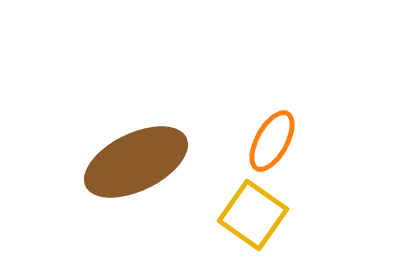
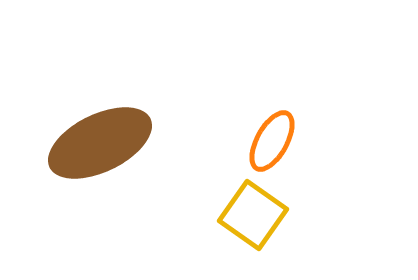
brown ellipse: moved 36 px left, 19 px up
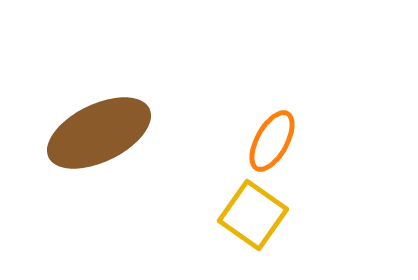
brown ellipse: moved 1 px left, 10 px up
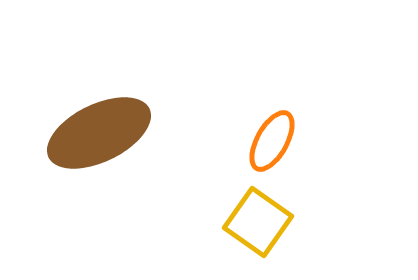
yellow square: moved 5 px right, 7 px down
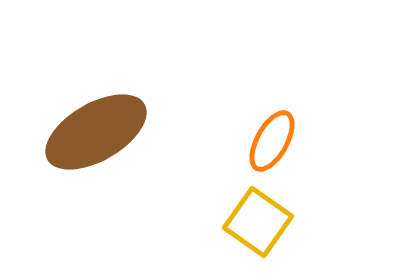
brown ellipse: moved 3 px left, 1 px up; rotated 4 degrees counterclockwise
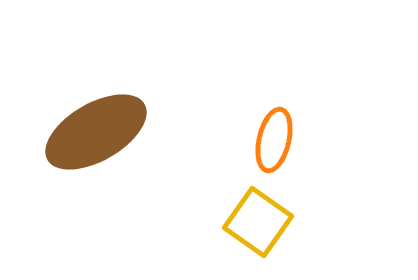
orange ellipse: moved 2 px right, 1 px up; rotated 16 degrees counterclockwise
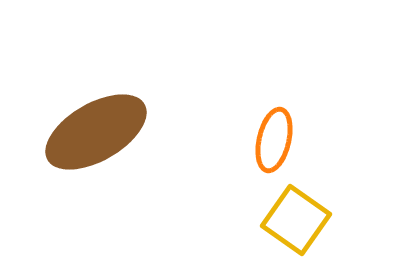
yellow square: moved 38 px right, 2 px up
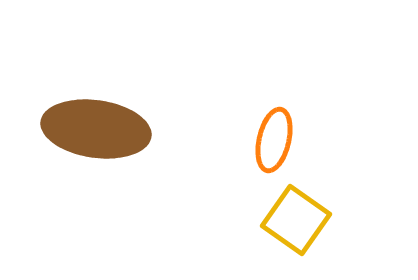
brown ellipse: moved 3 px up; rotated 38 degrees clockwise
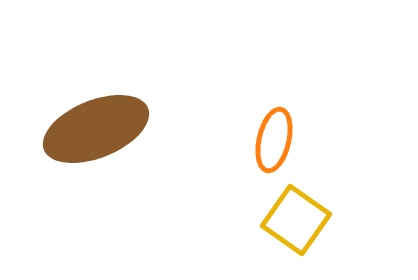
brown ellipse: rotated 30 degrees counterclockwise
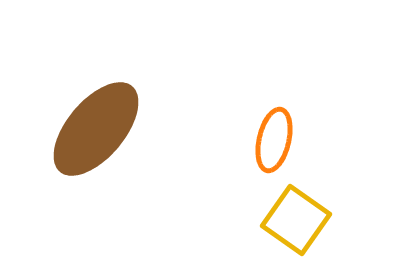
brown ellipse: rotated 28 degrees counterclockwise
